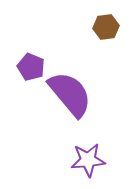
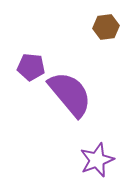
purple pentagon: rotated 16 degrees counterclockwise
purple star: moved 9 px right; rotated 16 degrees counterclockwise
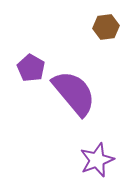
purple pentagon: moved 1 px down; rotated 24 degrees clockwise
purple semicircle: moved 4 px right, 1 px up
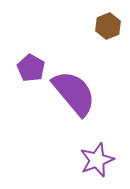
brown hexagon: moved 2 px right, 1 px up; rotated 15 degrees counterclockwise
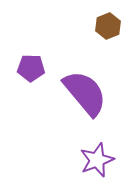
purple pentagon: rotated 28 degrees counterclockwise
purple semicircle: moved 11 px right
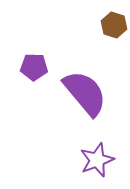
brown hexagon: moved 6 px right, 1 px up; rotated 20 degrees counterclockwise
purple pentagon: moved 3 px right, 1 px up
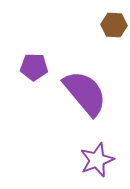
brown hexagon: rotated 15 degrees counterclockwise
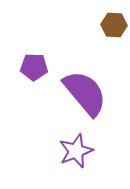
purple star: moved 21 px left, 9 px up
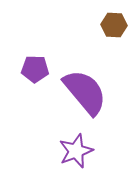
purple pentagon: moved 1 px right, 2 px down
purple semicircle: moved 1 px up
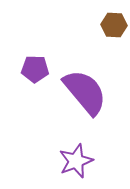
purple star: moved 10 px down
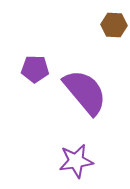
purple star: rotated 12 degrees clockwise
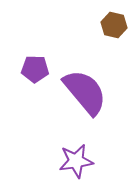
brown hexagon: rotated 10 degrees clockwise
